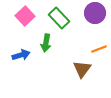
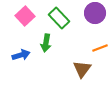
orange line: moved 1 px right, 1 px up
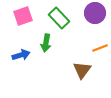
pink square: moved 2 px left; rotated 24 degrees clockwise
brown triangle: moved 1 px down
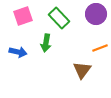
purple circle: moved 1 px right, 1 px down
blue arrow: moved 3 px left, 3 px up; rotated 30 degrees clockwise
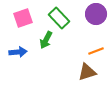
pink square: moved 2 px down
green arrow: moved 3 px up; rotated 18 degrees clockwise
orange line: moved 4 px left, 3 px down
blue arrow: rotated 18 degrees counterclockwise
brown triangle: moved 5 px right, 2 px down; rotated 36 degrees clockwise
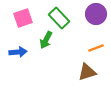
orange line: moved 3 px up
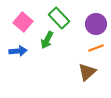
purple circle: moved 10 px down
pink square: moved 4 px down; rotated 30 degrees counterclockwise
green arrow: moved 1 px right
blue arrow: moved 1 px up
brown triangle: rotated 24 degrees counterclockwise
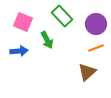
green rectangle: moved 3 px right, 2 px up
pink square: rotated 18 degrees counterclockwise
green arrow: rotated 54 degrees counterclockwise
blue arrow: moved 1 px right
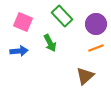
green arrow: moved 3 px right, 3 px down
brown triangle: moved 2 px left, 4 px down
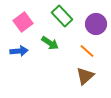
pink square: rotated 30 degrees clockwise
green arrow: rotated 30 degrees counterclockwise
orange line: moved 9 px left, 3 px down; rotated 63 degrees clockwise
